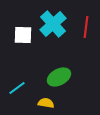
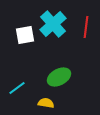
white square: moved 2 px right; rotated 12 degrees counterclockwise
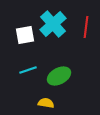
green ellipse: moved 1 px up
cyan line: moved 11 px right, 18 px up; rotated 18 degrees clockwise
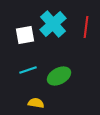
yellow semicircle: moved 10 px left
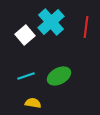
cyan cross: moved 2 px left, 2 px up
white square: rotated 30 degrees counterclockwise
cyan line: moved 2 px left, 6 px down
yellow semicircle: moved 3 px left
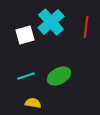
white square: rotated 24 degrees clockwise
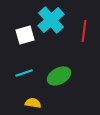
cyan cross: moved 2 px up
red line: moved 2 px left, 4 px down
cyan line: moved 2 px left, 3 px up
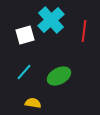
cyan line: moved 1 px up; rotated 30 degrees counterclockwise
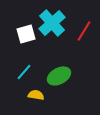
cyan cross: moved 1 px right, 3 px down
red line: rotated 25 degrees clockwise
white square: moved 1 px right, 1 px up
yellow semicircle: moved 3 px right, 8 px up
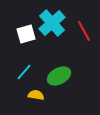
red line: rotated 60 degrees counterclockwise
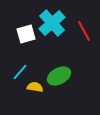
cyan line: moved 4 px left
yellow semicircle: moved 1 px left, 8 px up
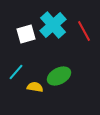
cyan cross: moved 1 px right, 2 px down
cyan line: moved 4 px left
